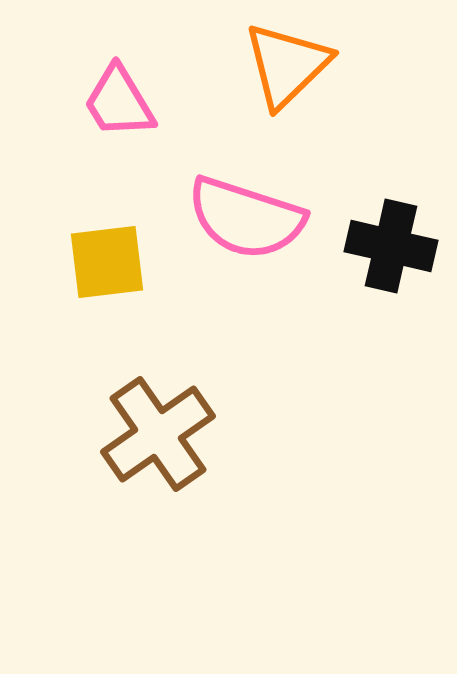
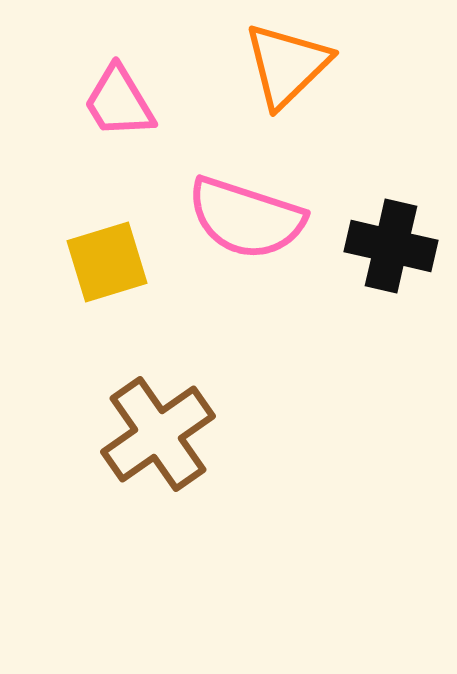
yellow square: rotated 10 degrees counterclockwise
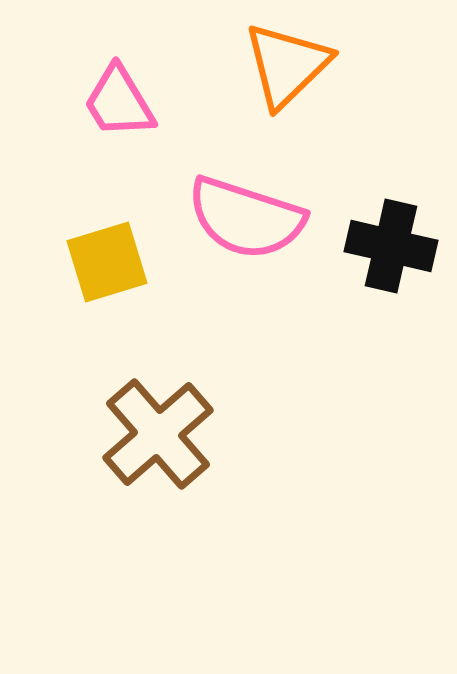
brown cross: rotated 6 degrees counterclockwise
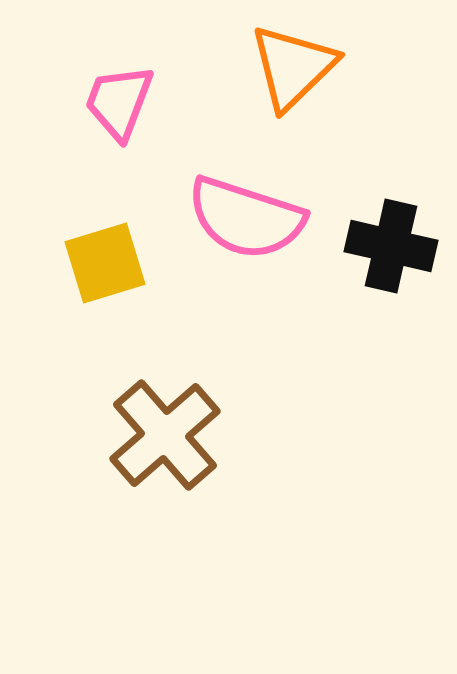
orange triangle: moved 6 px right, 2 px down
pink trapezoid: rotated 52 degrees clockwise
yellow square: moved 2 px left, 1 px down
brown cross: moved 7 px right, 1 px down
